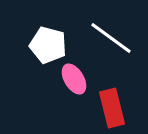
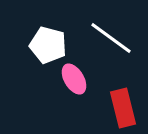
red rectangle: moved 11 px right
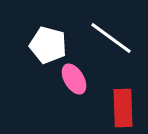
red rectangle: rotated 12 degrees clockwise
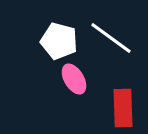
white pentagon: moved 11 px right, 4 px up
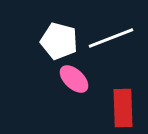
white line: rotated 57 degrees counterclockwise
pink ellipse: rotated 16 degrees counterclockwise
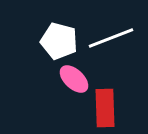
red rectangle: moved 18 px left
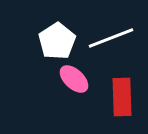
white pentagon: moved 2 px left; rotated 24 degrees clockwise
red rectangle: moved 17 px right, 11 px up
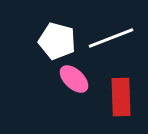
white pentagon: rotated 24 degrees counterclockwise
red rectangle: moved 1 px left
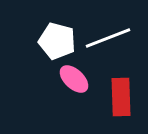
white line: moved 3 px left
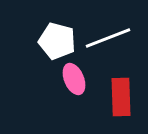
pink ellipse: rotated 24 degrees clockwise
